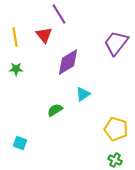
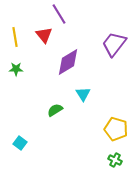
purple trapezoid: moved 2 px left, 1 px down
cyan triangle: rotated 28 degrees counterclockwise
cyan square: rotated 16 degrees clockwise
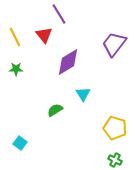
yellow line: rotated 18 degrees counterclockwise
yellow pentagon: moved 1 px left, 1 px up
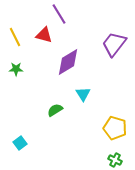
red triangle: rotated 36 degrees counterclockwise
cyan square: rotated 16 degrees clockwise
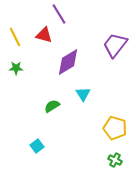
purple trapezoid: moved 1 px right, 1 px down
green star: moved 1 px up
green semicircle: moved 3 px left, 4 px up
cyan square: moved 17 px right, 3 px down
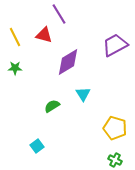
purple trapezoid: rotated 24 degrees clockwise
green star: moved 1 px left
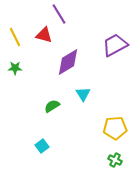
yellow pentagon: rotated 20 degrees counterclockwise
cyan square: moved 5 px right
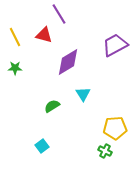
green cross: moved 10 px left, 9 px up
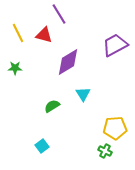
yellow line: moved 3 px right, 4 px up
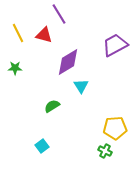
cyan triangle: moved 2 px left, 8 px up
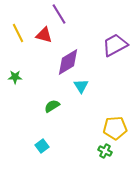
green star: moved 9 px down
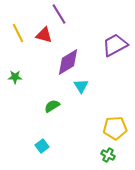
green cross: moved 3 px right, 4 px down
